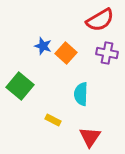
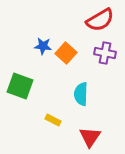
blue star: rotated 12 degrees counterclockwise
purple cross: moved 2 px left
green square: rotated 20 degrees counterclockwise
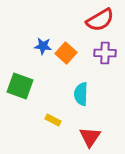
purple cross: rotated 10 degrees counterclockwise
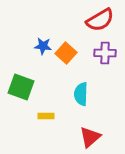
green square: moved 1 px right, 1 px down
yellow rectangle: moved 7 px left, 4 px up; rotated 28 degrees counterclockwise
red triangle: rotated 15 degrees clockwise
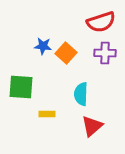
red semicircle: moved 1 px right, 2 px down; rotated 12 degrees clockwise
green square: rotated 16 degrees counterclockwise
yellow rectangle: moved 1 px right, 2 px up
red triangle: moved 2 px right, 11 px up
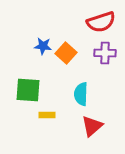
green square: moved 7 px right, 3 px down
yellow rectangle: moved 1 px down
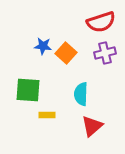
purple cross: rotated 15 degrees counterclockwise
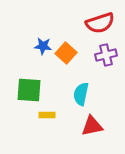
red semicircle: moved 1 px left, 1 px down
purple cross: moved 1 px right, 2 px down
green square: moved 1 px right
cyan semicircle: rotated 10 degrees clockwise
red triangle: rotated 30 degrees clockwise
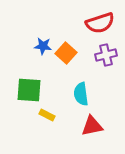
cyan semicircle: rotated 20 degrees counterclockwise
yellow rectangle: rotated 28 degrees clockwise
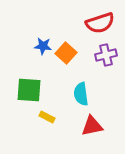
yellow rectangle: moved 2 px down
